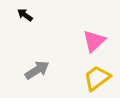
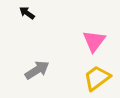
black arrow: moved 2 px right, 2 px up
pink triangle: rotated 10 degrees counterclockwise
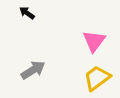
gray arrow: moved 4 px left
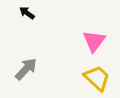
gray arrow: moved 7 px left, 1 px up; rotated 15 degrees counterclockwise
yellow trapezoid: rotated 80 degrees clockwise
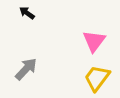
yellow trapezoid: rotated 96 degrees counterclockwise
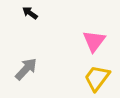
black arrow: moved 3 px right
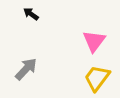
black arrow: moved 1 px right, 1 px down
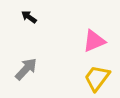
black arrow: moved 2 px left, 3 px down
pink triangle: rotated 30 degrees clockwise
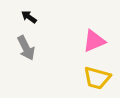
gray arrow: moved 21 px up; rotated 110 degrees clockwise
yellow trapezoid: rotated 112 degrees counterclockwise
